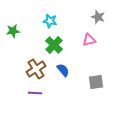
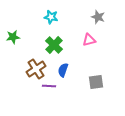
cyan star: moved 1 px right, 4 px up
green star: moved 6 px down
blue semicircle: rotated 120 degrees counterclockwise
purple line: moved 14 px right, 7 px up
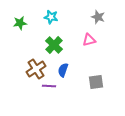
green star: moved 7 px right, 14 px up
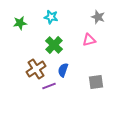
purple line: rotated 24 degrees counterclockwise
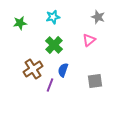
cyan star: moved 2 px right; rotated 24 degrees counterclockwise
pink triangle: rotated 24 degrees counterclockwise
brown cross: moved 3 px left
gray square: moved 1 px left, 1 px up
purple line: moved 1 px right, 1 px up; rotated 48 degrees counterclockwise
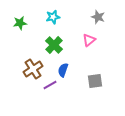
purple line: rotated 40 degrees clockwise
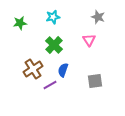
pink triangle: rotated 24 degrees counterclockwise
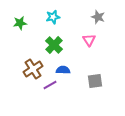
blue semicircle: rotated 72 degrees clockwise
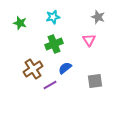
green star: rotated 24 degrees clockwise
green cross: moved 1 px up; rotated 24 degrees clockwise
blue semicircle: moved 2 px right, 2 px up; rotated 40 degrees counterclockwise
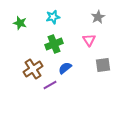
gray star: rotated 24 degrees clockwise
gray square: moved 8 px right, 16 px up
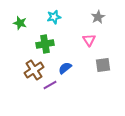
cyan star: moved 1 px right
green cross: moved 9 px left; rotated 12 degrees clockwise
brown cross: moved 1 px right, 1 px down
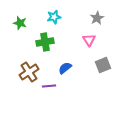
gray star: moved 1 px left, 1 px down
green cross: moved 2 px up
gray square: rotated 14 degrees counterclockwise
brown cross: moved 5 px left, 2 px down
purple line: moved 1 px left, 1 px down; rotated 24 degrees clockwise
